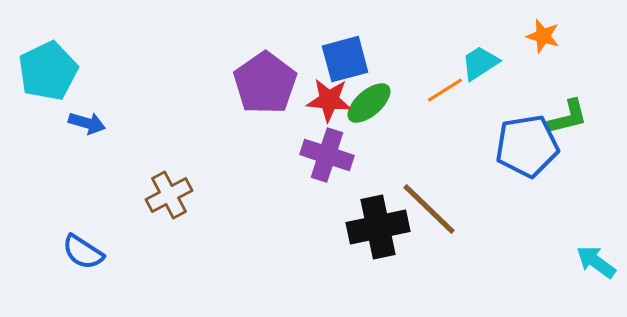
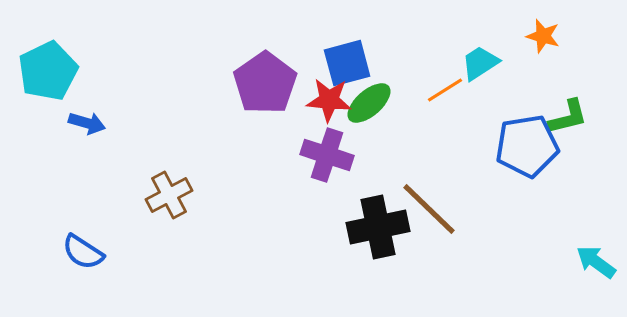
blue square: moved 2 px right, 4 px down
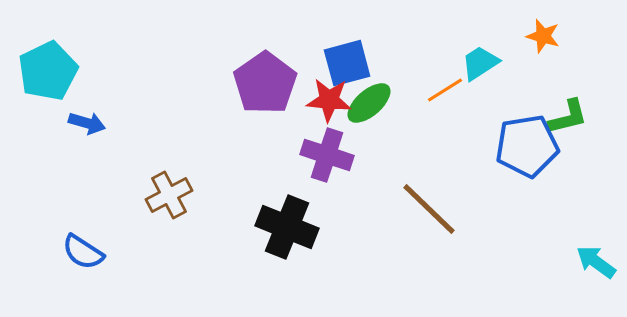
black cross: moved 91 px left; rotated 34 degrees clockwise
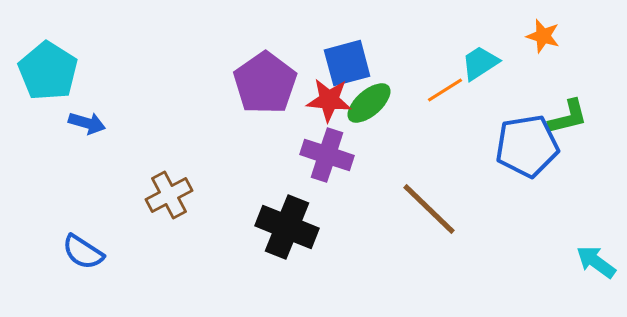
cyan pentagon: rotated 14 degrees counterclockwise
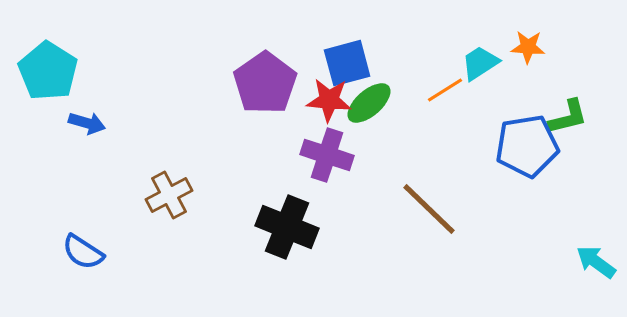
orange star: moved 15 px left, 11 px down; rotated 12 degrees counterclockwise
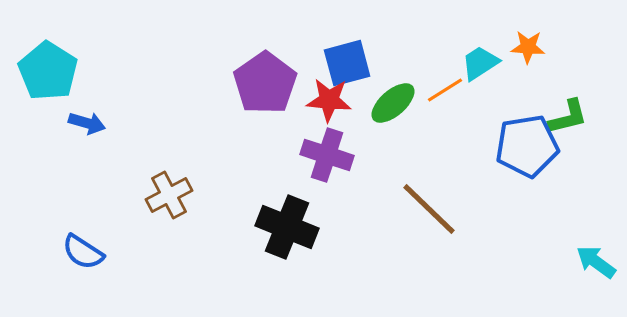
green ellipse: moved 24 px right
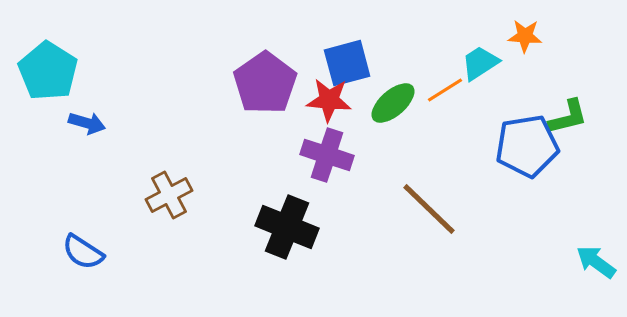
orange star: moved 3 px left, 11 px up
